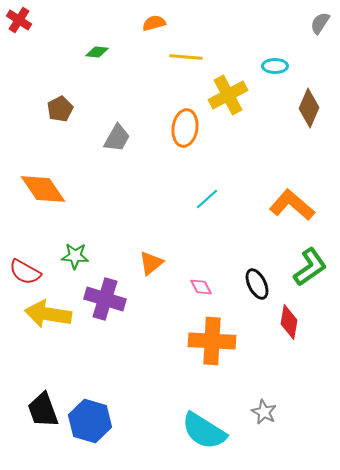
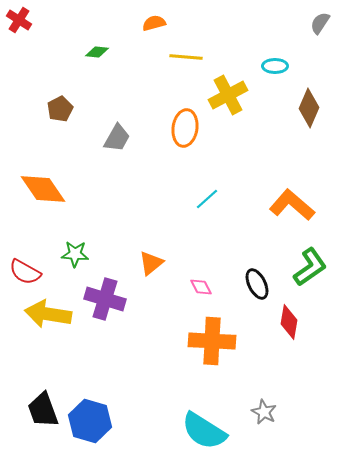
green star: moved 2 px up
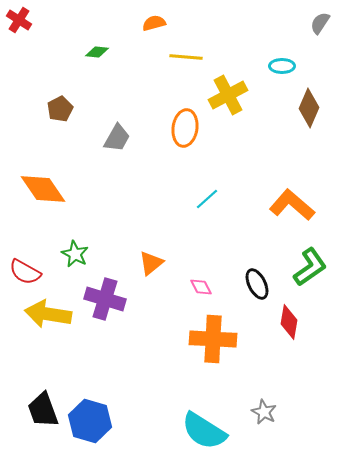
cyan ellipse: moved 7 px right
green star: rotated 24 degrees clockwise
orange cross: moved 1 px right, 2 px up
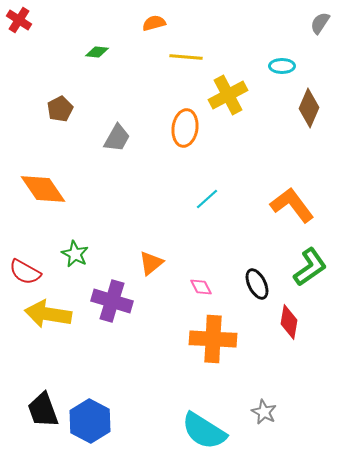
orange L-shape: rotated 12 degrees clockwise
purple cross: moved 7 px right, 2 px down
blue hexagon: rotated 12 degrees clockwise
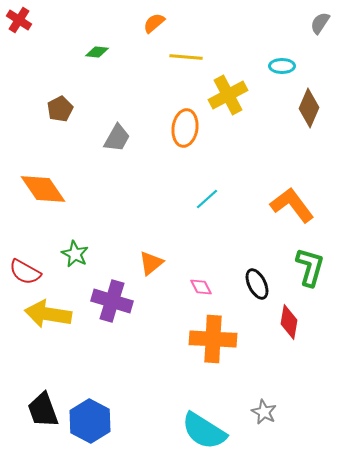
orange semicircle: rotated 25 degrees counterclockwise
green L-shape: rotated 39 degrees counterclockwise
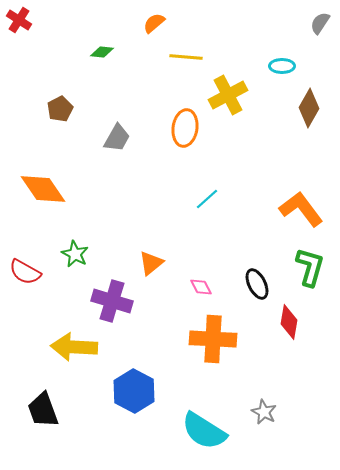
green diamond: moved 5 px right
brown diamond: rotated 6 degrees clockwise
orange L-shape: moved 9 px right, 4 px down
yellow arrow: moved 26 px right, 33 px down; rotated 6 degrees counterclockwise
blue hexagon: moved 44 px right, 30 px up
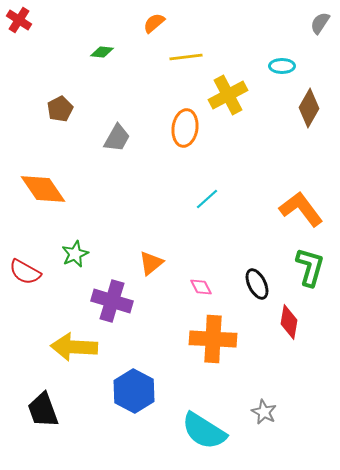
yellow line: rotated 12 degrees counterclockwise
green star: rotated 20 degrees clockwise
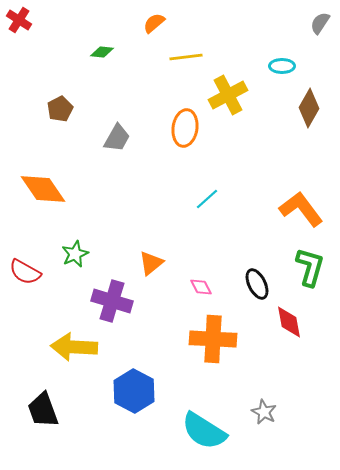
red diamond: rotated 20 degrees counterclockwise
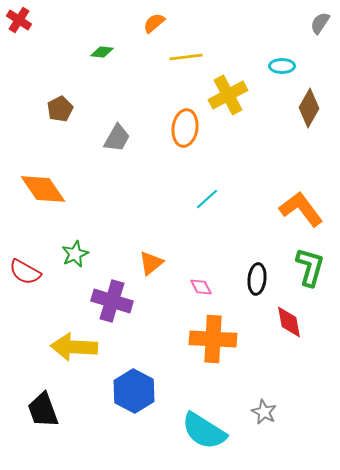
black ellipse: moved 5 px up; rotated 32 degrees clockwise
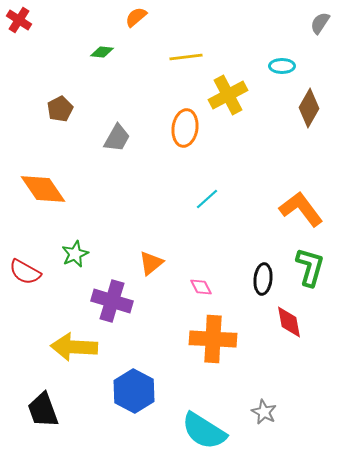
orange semicircle: moved 18 px left, 6 px up
black ellipse: moved 6 px right
